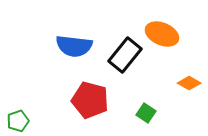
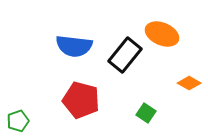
red pentagon: moved 9 px left
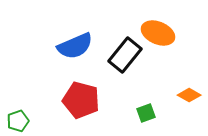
orange ellipse: moved 4 px left, 1 px up
blue semicircle: moved 1 px right; rotated 30 degrees counterclockwise
orange diamond: moved 12 px down
green square: rotated 36 degrees clockwise
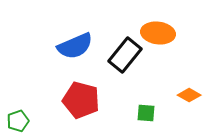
orange ellipse: rotated 16 degrees counterclockwise
green square: rotated 24 degrees clockwise
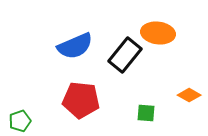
red pentagon: rotated 9 degrees counterclockwise
green pentagon: moved 2 px right
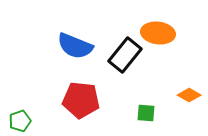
blue semicircle: rotated 45 degrees clockwise
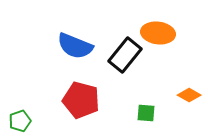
red pentagon: rotated 9 degrees clockwise
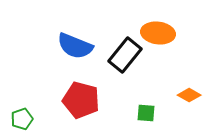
green pentagon: moved 2 px right, 2 px up
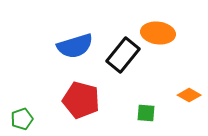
blue semicircle: rotated 39 degrees counterclockwise
black rectangle: moved 2 px left
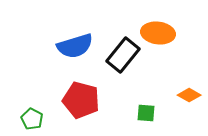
green pentagon: moved 10 px right; rotated 25 degrees counterclockwise
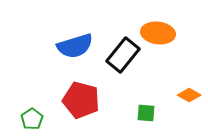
green pentagon: rotated 10 degrees clockwise
